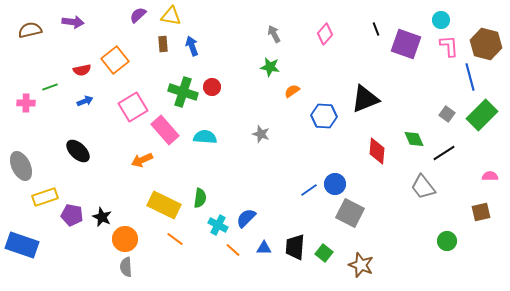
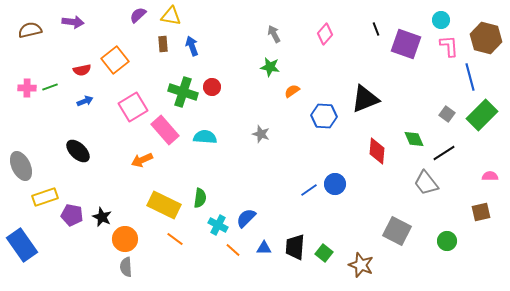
brown hexagon at (486, 44): moved 6 px up
pink cross at (26, 103): moved 1 px right, 15 px up
gray trapezoid at (423, 187): moved 3 px right, 4 px up
gray square at (350, 213): moved 47 px right, 18 px down
blue rectangle at (22, 245): rotated 36 degrees clockwise
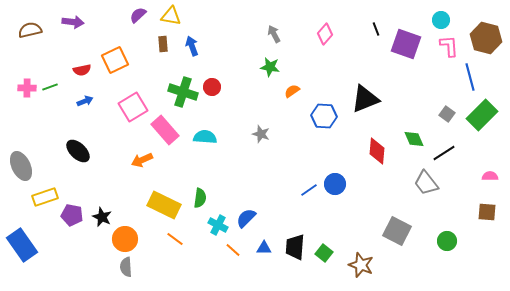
orange square at (115, 60): rotated 12 degrees clockwise
brown square at (481, 212): moved 6 px right; rotated 18 degrees clockwise
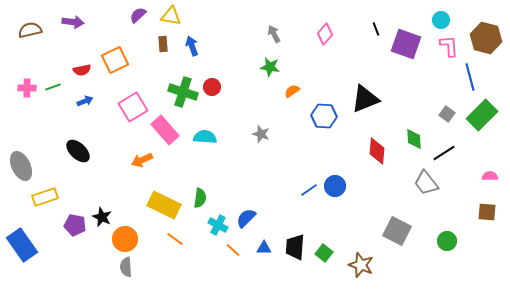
green line at (50, 87): moved 3 px right
green diamond at (414, 139): rotated 20 degrees clockwise
blue circle at (335, 184): moved 2 px down
purple pentagon at (72, 215): moved 3 px right, 10 px down
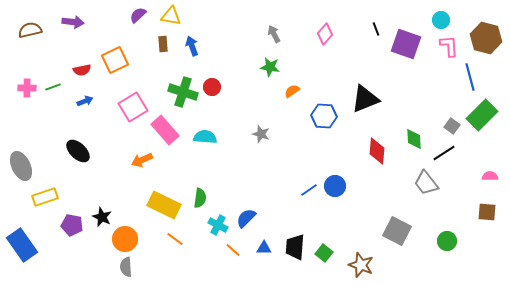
gray square at (447, 114): moved 5 px right, 12 px down
purple pentagon at (75, 225): moved 3 px left
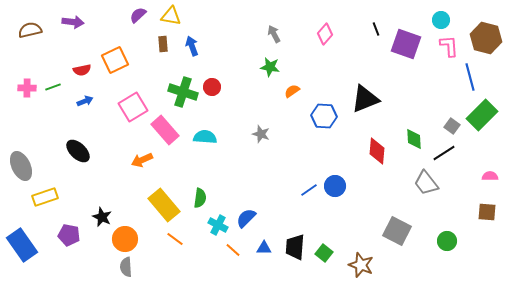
yellow rectangle at (164, 205): rotated 24 degrees clockwise
purple pentagon at (72, 225): moved 3 px left, 10 px down
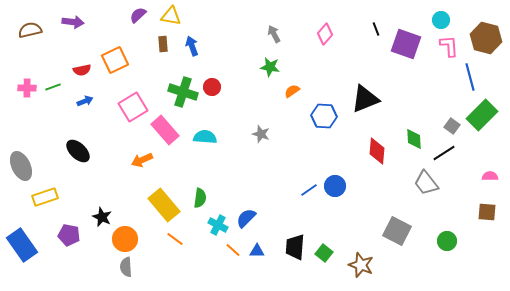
blue triangle at (264, 248): moved 7 px left, 3 px down
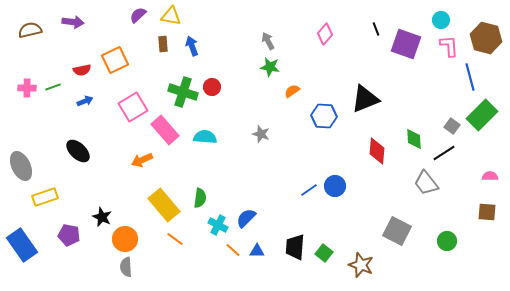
gray arrow at (274, 34): moved 6 px left, 7 px down
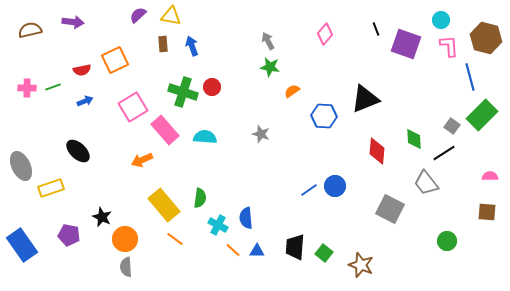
yellow rectangle at (45, 197): moved 6 px right, 9 px up
blue semicircle at (246, 218): rotated 50 degrees counterclockwise
gray square at (397, 231): moved 7 px left, 22 px up
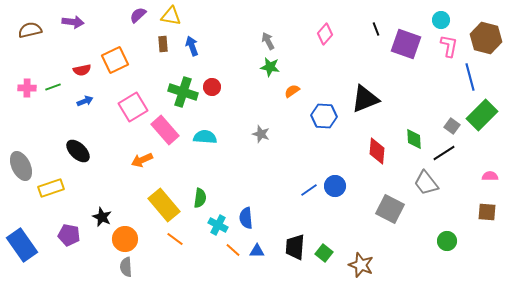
pink L-shape at (449, 46): rotated 15 degrees clockwise
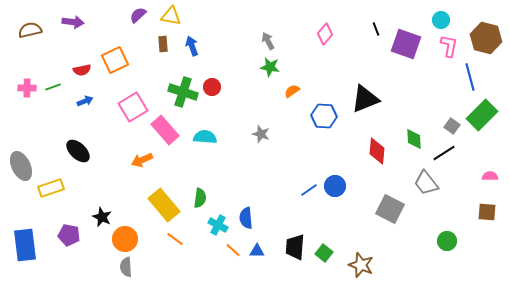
blue rectangle at (22, 245): moved 3 px right; rotated 28 degrees clockwise
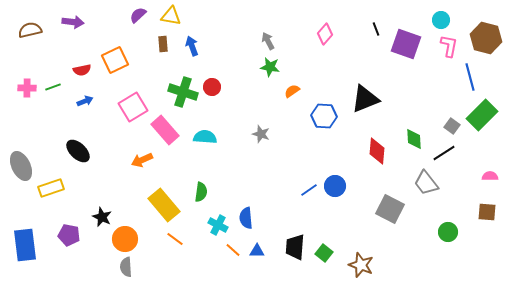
green semicircle at (200, 198): moved 1 px right, 6 px up
green circle at (447, 241): moved 1 px right, 9 px up
